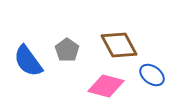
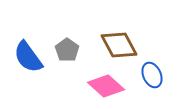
blue semicircle: moved 4 px up
blue ellipse: rotated 30 degrees clockwise
pink diamond: rotated 27 degrees clockwise
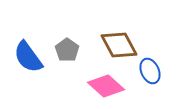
blue ellipse: moved 2 px left, 4 px up
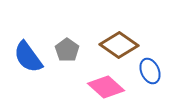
brown diamond: rotated 27 degrees counterclockwise
pink diamond: moved 1 px down
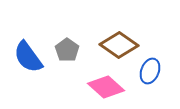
blue ellipse: rotated 45 degrees clockwise
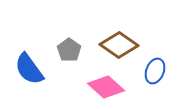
gray pentagon: moved 2 px right
blue semicircle: moved 1 px right, 12 px down
blue ellipse: moved 5 px right
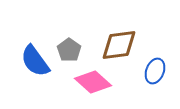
brown diamond: rotated 42 degrees counterclockwise
blue semicircle: moved 6 px right, 8 px up
pink diamond: moved 13 px left, 5 px up
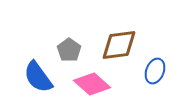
blue semicircle: moved 3 px right, 16 px down
pink diamond: moved 1 px left, 2 px down
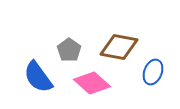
brown diamond: moved 2 px down; rotated 18 degrees clockwise
blue ellipse: moved 2 px left, 1 px down
pink diamond: moved 1 px up
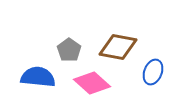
brown diamond: moved 1 px left
blue semicircle: rotated 132 degrees clockwise
